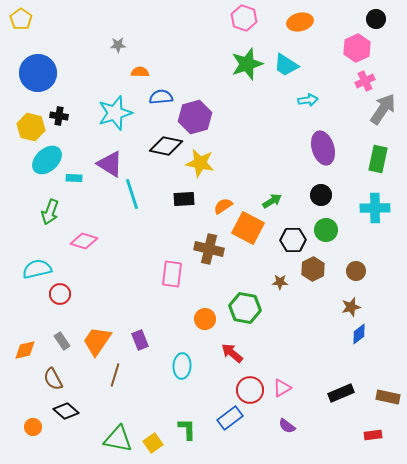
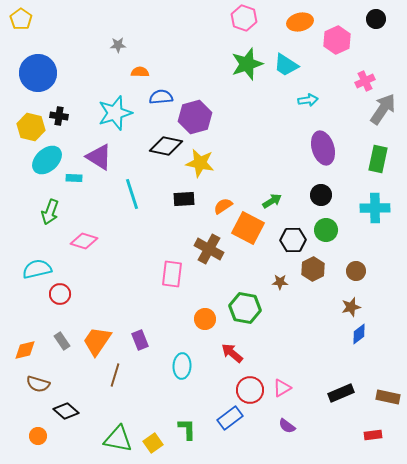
pink hexagon at (357, 48): moved 20 px left, 8 px up
purple triangle at (110, 164): moved 11 px left, 7 px up
brown cross at (209, 249): rotated 16 degrees clockwise
brown semicircle at (53, 379): moved 15 px left, 5 px down; rotated 45 degrees counterclockwise
orange circle at (33, 427): moved 5 px right, 9 px down
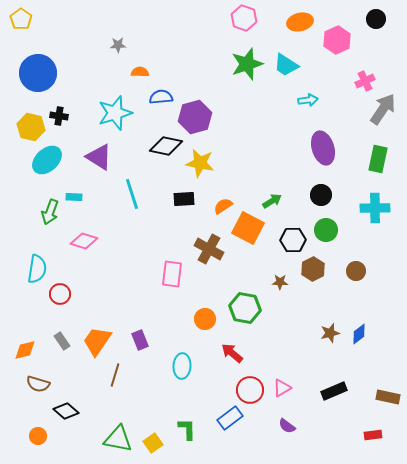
cyan rectangle at (74, 178): moved 19 px down
cyan semicircle at (37, 269): rotated 112 degrees clockwise
brown star at (351, 307): moved 21 px left, 26 px down
black rectangle at (341, 393): moved 7 px left, 2 px up
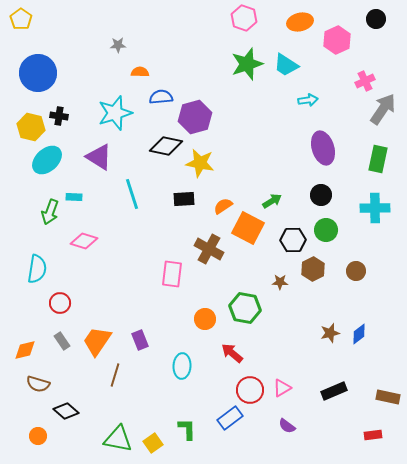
red circle at (60, 294): moved 9 px down
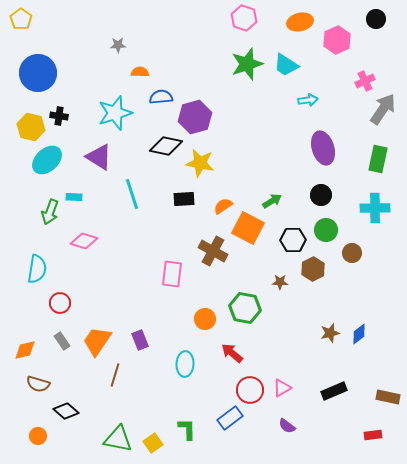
brown cross at (209, 249): moved 4 px right, 2 px down
brown circle at (356, 271): moved 4 px left, 18 px up
cyan ellipse at (182, 366): moved 3 px right, 2 px up
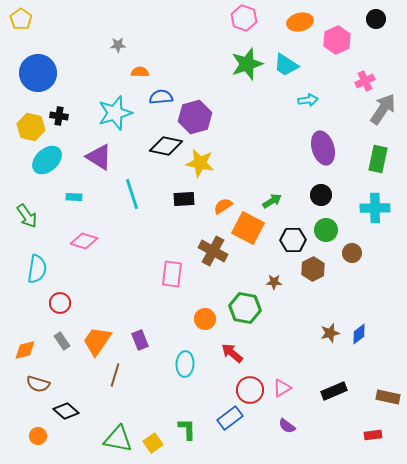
green arrow at (50, 212): moved 23 px left, 4 px down; rotated 55 degrees counterclockwise
brown star at (280, 282): moved 6 px left
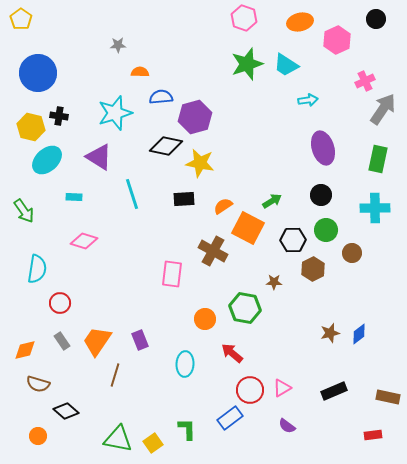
green arrow at (27, 216): moved 3 px left, 5 px up
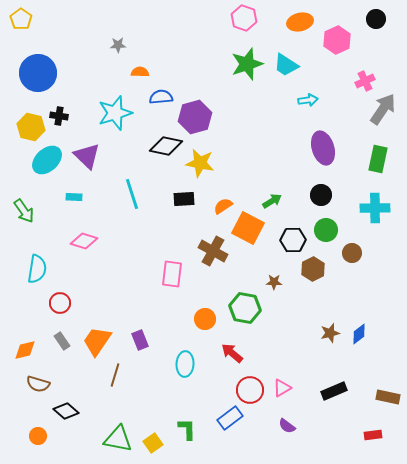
purple triangle at (99, 157): moved 12 px left, 1 px up; rotated 12 degrees clockwise
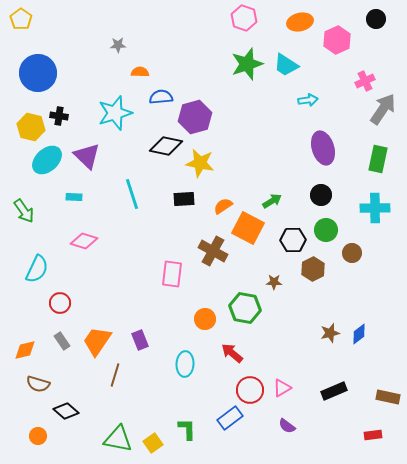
cyan semicircle at (37, 269): rotated 16 degrees clockwise
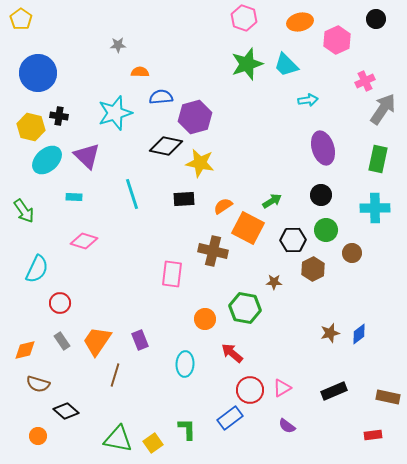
cyan trapezoid at (286, 65): rotated 12 degrees clockwise
brown cross at (213, 251): rotated 16 degrees counterclockwise
